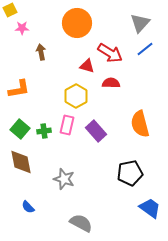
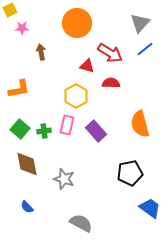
brown diamond: moved 6 px right, 2 px down
blue semicircle: moved 1 px left
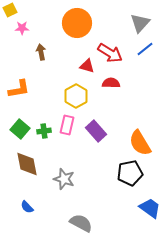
orange semicircle: moved 19 px down; rotated 16 degrees counterclockwise
